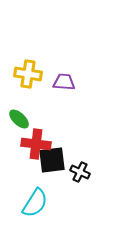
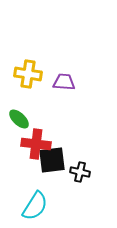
black cross: rotated 12 degrees counterclockwise
cyan semicircle: moved 3 px down
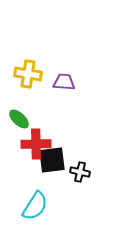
red cross: rotated 8 degrees counterclockwise
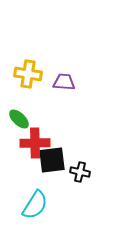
red cross: moved 1 px left, 1 px up
cyan semicircle: moved 1 px up
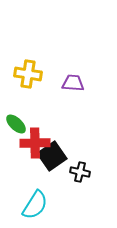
purple trapezoid: moved 9 px right, 1 px down
green ellipse: moved 3 px left, 5 px down
black square: moved 4 px up; rotated 28 degrees counterclockwise
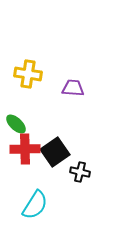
purple trapezoid: moved 5 px down
red cross: moved 10 px left, 6 px down
black square: moved 3 px right, 4 px up
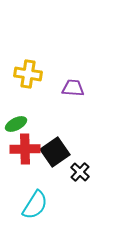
green ellipse: rotated 70 degrees counterclockwise
black cross: rotated 30 degrees clockwise
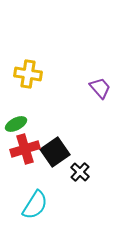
purple trapezoid: moved 27 px right; rotated 45 degrees clockwise
red cross: rotated 16 degrees counterclockwise
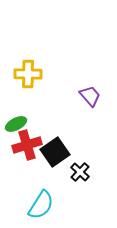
yellow cross: rotated 8 degrees counterclockwise
purple trapezoid: moved 10 px left, 8 px down
red cross: moved 2 px right, 4 px up
cyan semicircle: moved 6 px right
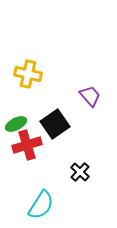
yellow cross: rotated 12 degrees clockwise
black square: moved 28 px up
